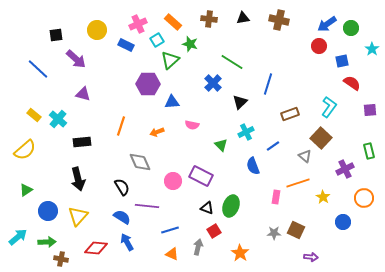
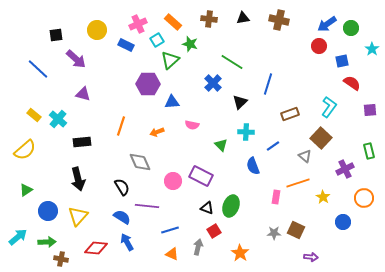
cyan cross at (246, 132): rotated 28 degrees clockwise
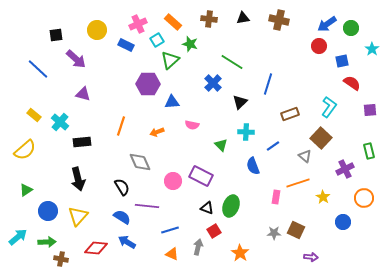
cyan cross at (58, 119): moved 2 px right, 3 px down
blue arrow at (127, 242): rotated 30 degrees counterclockwise
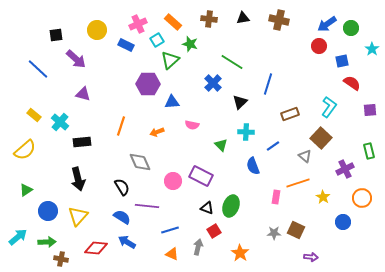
orange circle at (364, 198): moved 2 px left
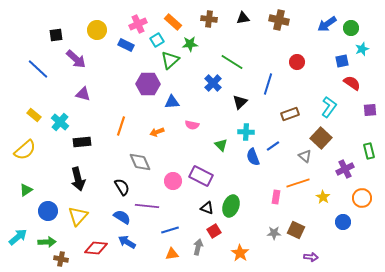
green star at (190, 44): rotated 21 degrees counterclockwise
red circle at (319, 46): moved 22 px left, 16 px down
cyan star at (372, 49): moved 10 px left; rotated 16 degrees clockwise
blue semicircle at (253, 166): moved 9 px up
orange triangle at (172, 254): rotated 32 degrees counterclockwise
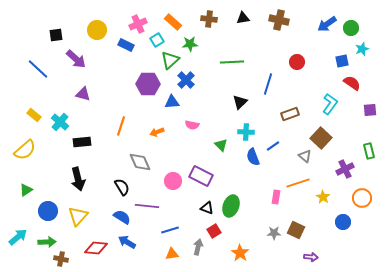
green line at (232, 62): rotated 35 degrees counterclockwise
blue cross at (213, 83): moved 27 px left, 3 px up
cyan L-shape at (329, 107): moved 1 px right, 3 px up
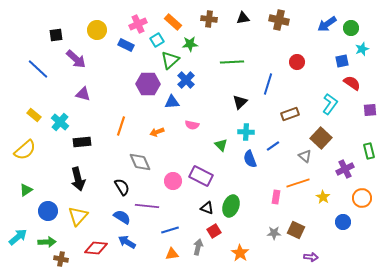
blue semicircle at (253, 157): moved 3 px left, 2 px down
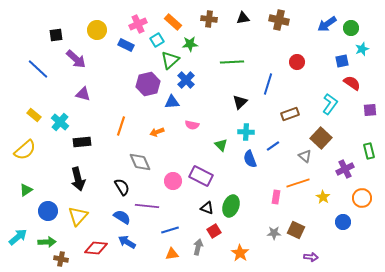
purple hexagon at (148, 84): rotated 15 degrees counterclockwise
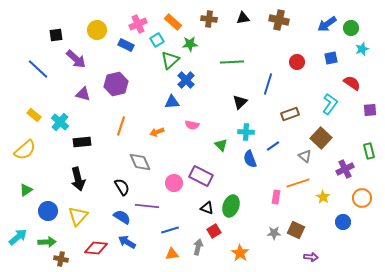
blue square at (342, 61): moved 11 px left, 3 px up
purple hexagon at (148, 84): moved 32 px left
pink circle at (173, 181): moved 1 px right, 2 px down
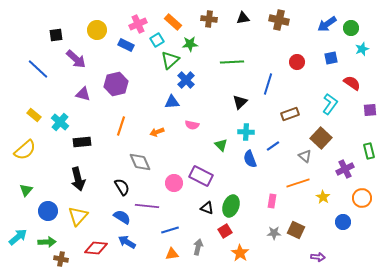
green triangle at (26, 190): rotated 16 degrees counterclockwise
pink rectangle at (276, 197): moved 4 px left, 4 px down
red square at (214, 231): moved 11 px right
purple arrow at (311, 257): moved 7 px right
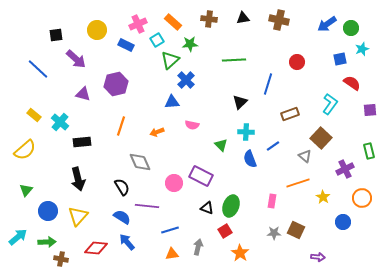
blue square at (331, 58): moved 9 px right, 1 px down
green line at (232, 62): moved 2 px right, 2 px up
blue arrow at (127, 242): rotated 18 degrees clockwise
